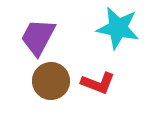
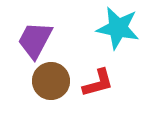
purple trapezoid: moved 3 px left, 3 px down
red L-shape: rotated 36 degrees counterclockwise
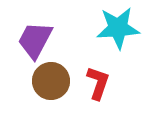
cyan star: rotated 15 degrees counterclockwise
red L-shape: rotated 56 degrees counterclockwise
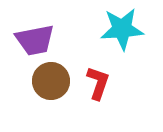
cyan star: moved 4 px right, 1 px down
purple trapezoid: rotated 129 degrees counterclockwise
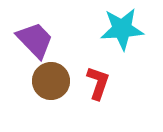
purple trapezoid: rotated 123 degrees counterclockwise
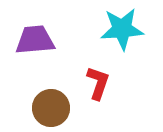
purple trapezoid: rotated 51 degrees counterclockwise
brown circle: moved 27 px down
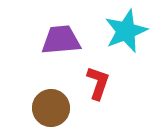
cyan star: moved 4 px right, 2 px down; rotated 18 degrees counterclockwise
purple trapezoid: moved 26 px right
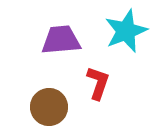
brown circle: moved 2 px left, 1 px up
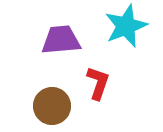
cyan star: moved 5 px up
brown circle: moved 3 px right, 1 px up
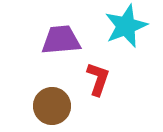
red L-shape: moved 4 px up
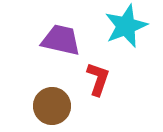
purple trapezoid: rotated 18 degrees clockwise
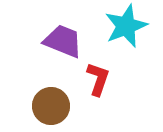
purple trapezoid: moved 2 px right, 1 px down; rotated 9 degrees clockwise
brown circle: moved 1 px left
